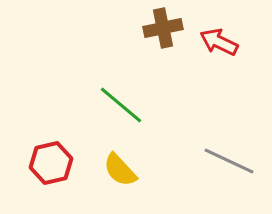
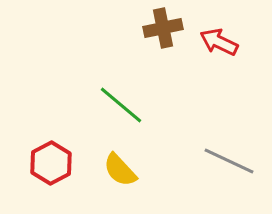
red hexagon: rotated 15 degrees counterclockwise
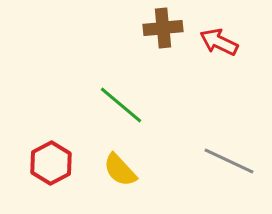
brown cross: rotated 6 degrees clockwise
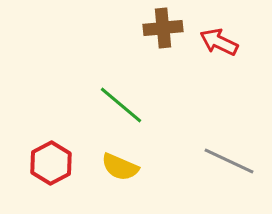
yellow semicircle: moved 3 px up; rotated 24 degrees counterclockwise
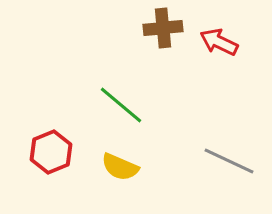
red hexagon: moved 11 px up; rotated 6 degrees clockwise
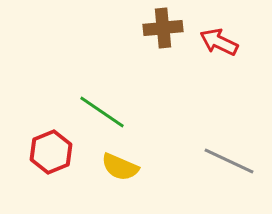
green line: moved 19 px left, 7 px down; rotated 6 degrees counterclockwise
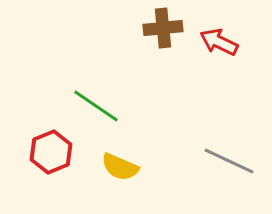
green line: moved 6 px left, 6 px up
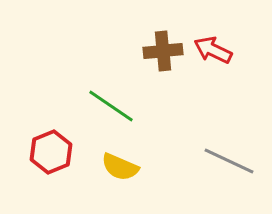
brown cross: moved 23 px down
red arrow: moved 6 px left, 8 px down
green line: moved 15 px right
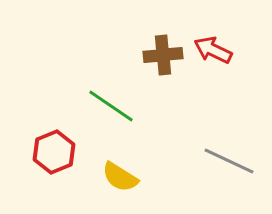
brown cross: moved 4 px down
red hexagon: moved 3 px right
yellow semicircle: moved 10 px down; rotated 9 degrees clockwise
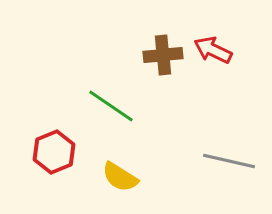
gray line: rotated 12 degrees counterclockwise
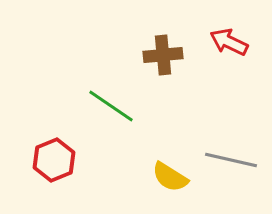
red arrow: moved 16 px right, 8 px up
red hexagon: moved 8 px down
gray line: moved 2 px right, 1 px up
yellow semicircle: moved 50 px right
